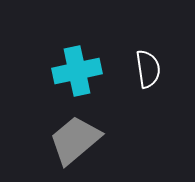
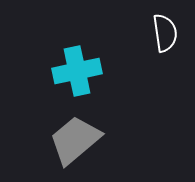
white semicircle: moved 17 px right, 36 px up
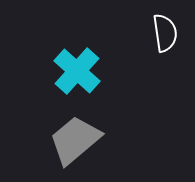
cyan cross: rotated 36 degrees counterclockwise
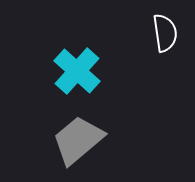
gray trapezoid: moved 3 px right
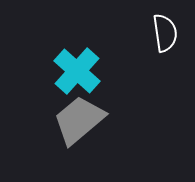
gray trapezoid: moved 1 px right, 20 px up
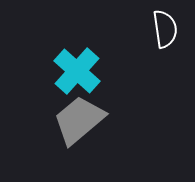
white semicircle: moved 4 px up
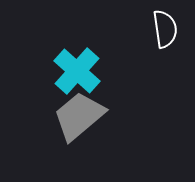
gray trapezoid: moved 4 px up
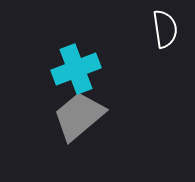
cyan cross: moved 1 px left, 2 px up; rotated 27 degrees clockwise
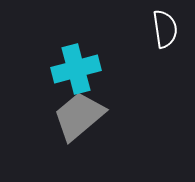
cyan cross: rotated 6 degrees clockwise
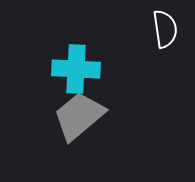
cyan cross: rotated 18 degrees clockwise
